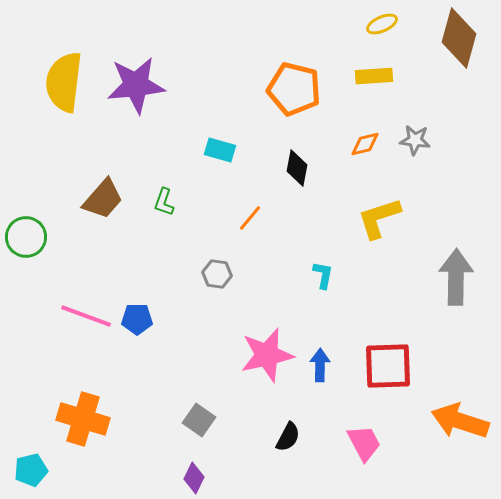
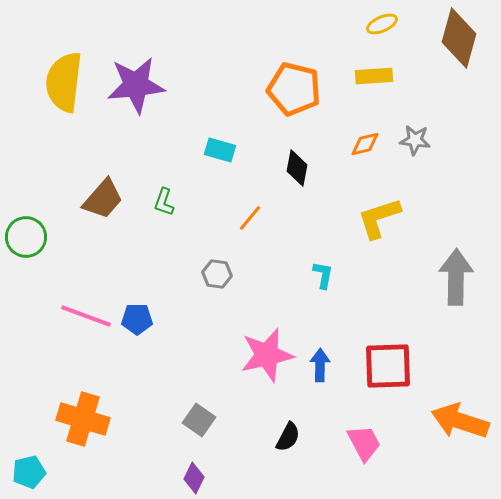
cyan pentagon: moved 2 px left, 2 px down
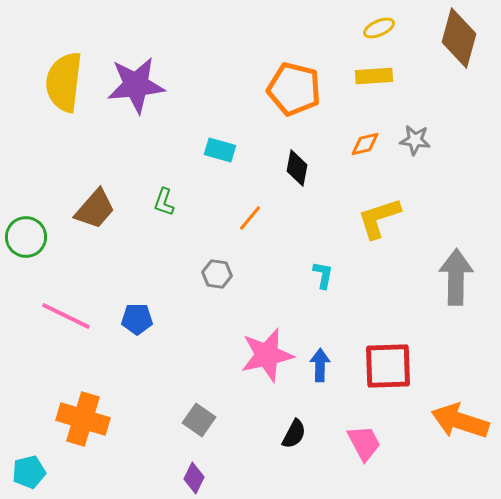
yellow ellipse: moved 3 px left, 4 px down
brown trapezoid: moved 8 px left, 10 px down
pink line: moved 20 px left; rotated 6 degrees clockwise
black semicircle: moved 6 px right, 3 px up
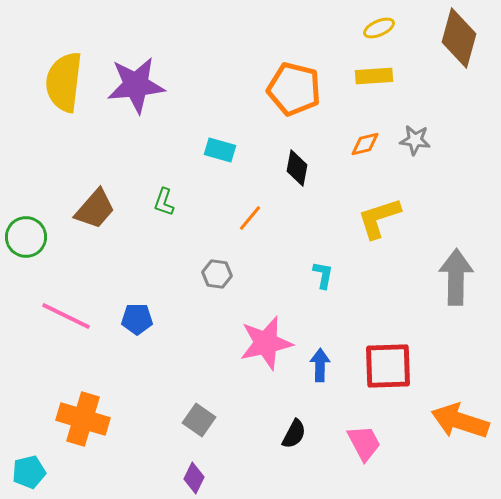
pink star: moved 1 px left, 12 px up
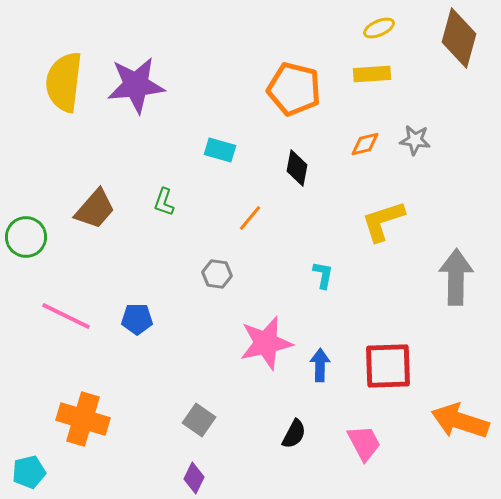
yellow rectangle: moved 2 px left, 2 px up
yellow L-shape: moved 4 px right, 3 px down
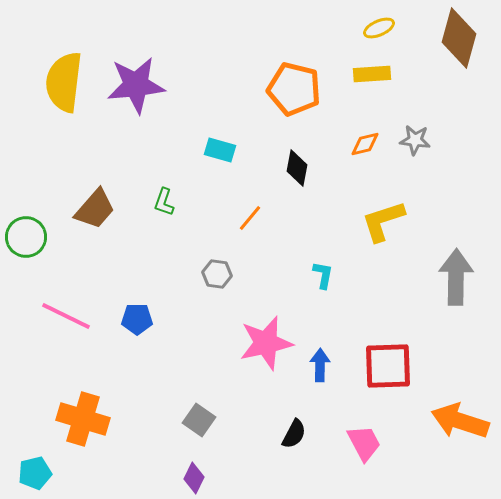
cyan pentagon: moved 6 px right, 1 px down
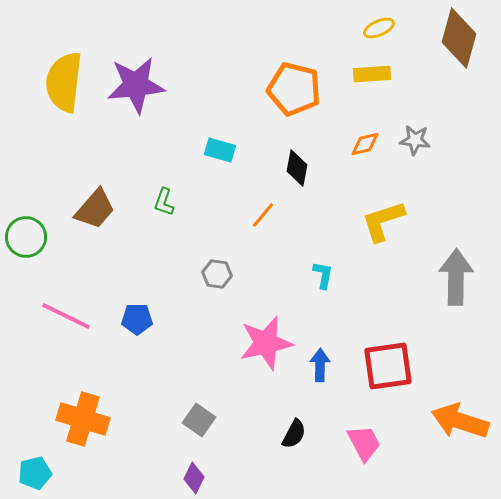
orange line: moved 13 px right, 3 px up
red square: rotated 6 degrees counterclockwise
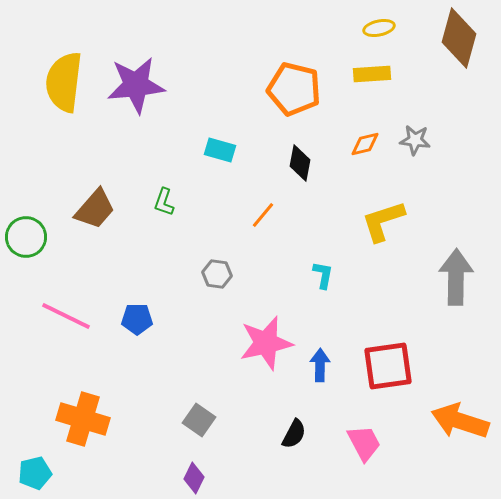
yellow ellipse: rotated 12 degrees clockwise
black diamond: moved 3 px right, 5 px up
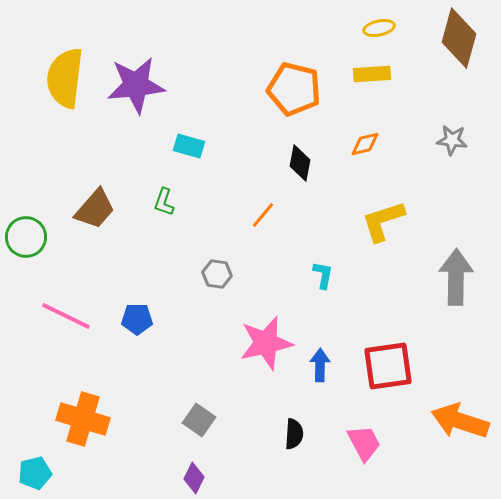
yellow semicircle: moved 1 px right, 4 px up
gray star: moved 37 px right
cyan rectangle: moved 31 px left, 4 px up
black semicircle: rotated 24 degrees counterclockwise
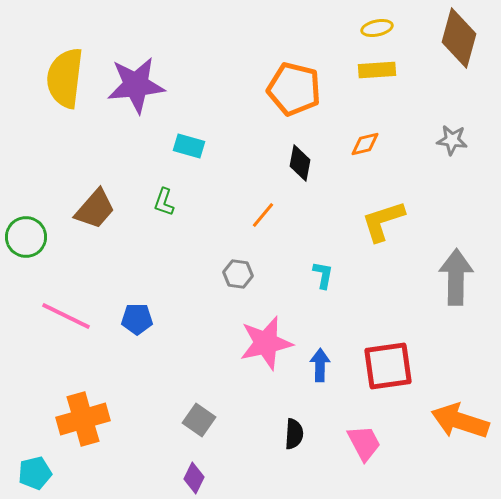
yellow ellipse: moved 2 px left
yellow rectangle: moved 5 px right, 4 px up
gray hexagon: moved 21 px right
orange cross: rotated 33 degrees counterclockwise
